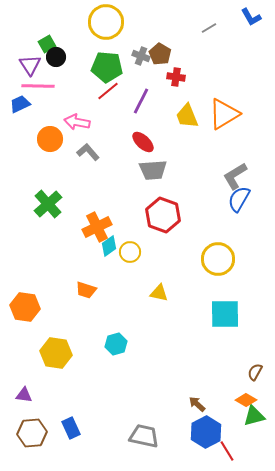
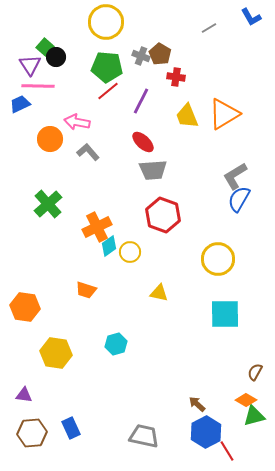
green square at (47, 44): moved 2 px left, 3 px down; rotated 18 degrees counterclockwise
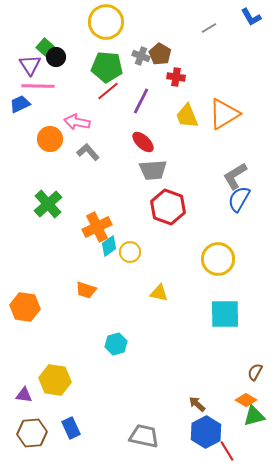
red hexagon at (163, 215): moved 5 px right, 8 px up
yellow hexagon at (56, 353): moved 1 px left, 27 px down
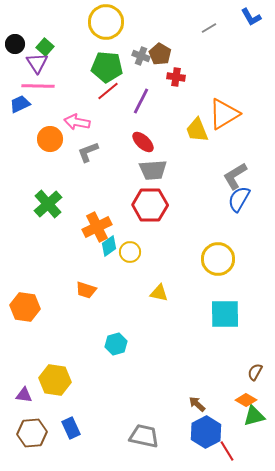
black circle at (56, 57): moved 41 px left, 13 px up
purple triangle at (30, 65): moved 7 px right, 2 px up
yellow trapezoid at (187, 116): moved 10 px right, 14 px down
gray L-shape at (88, 152): rotated 70 degrees counterclockwise
red hexagon at (168, 207): moved 18 px left, 2 px up; rotated 20 degrees counterclockwise
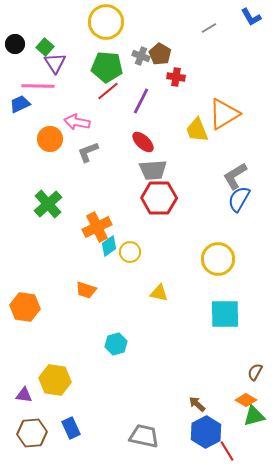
purple triangle at (37, 63): moved 18 px right
red hexagon at (150, 205): moved 9 px right, 7 px up
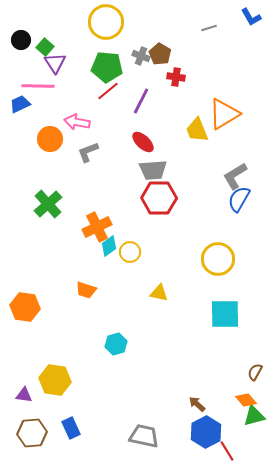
gray line at (209, 28): rotated 14 degrees clockwise
black circle at (15, 44): moved 6 px right, 4 px up
orange diamond at (246, 400): rotated 20 degrees clockwise
